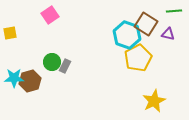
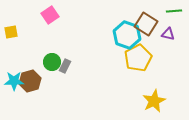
yellow square: moved 1 px right, 1 px up
cyan star: moved 3 px down
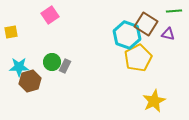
cyan star: moved 5 px right, 14 px up
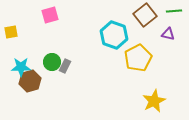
pink square: rotated 18 degrees clockwise
brown square: moved 1 px left, 9 px up; rotated 20 degrees clockwise
cyan hexagon: moved 13 px left
cyan star: moved 2 px right
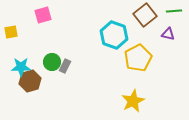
pink square: moved 7 px left
yellow star: moved 21 px left
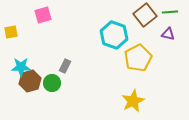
green line: moved 4 px left, 1 px down
green circle: moved 21 px down
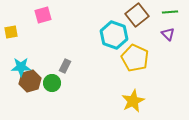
brown square: moved 8 px left
purple triangle: rotated 32 degrees clockwise
yellow pentagon: moved 3 px left; rotated 20 degrees counterclockwise
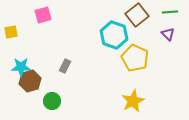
green circle: moved 18 px down
